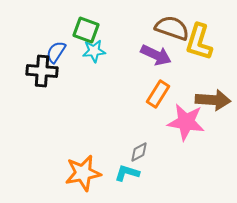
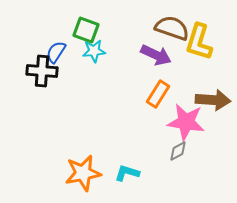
gray diamond: moved 39 px right, 1 px up
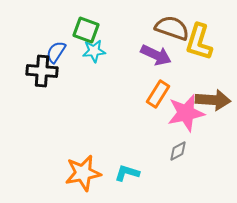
pink star: moved 9 px up; rotated 21 degrees counterclockwise
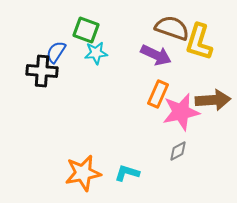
cyan star: moved 2 px right, 2 px down
orange rectangle: rotated 8 degrees counterclockwise
brown arrow: rotated 8 degrees counterclockwise
pink star: moved 5 px left, 1 px up
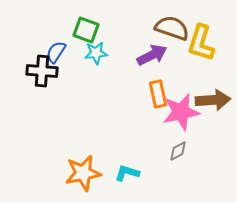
yellow L-shape: moved 2 px right, 1 px down
purple arrow: moved 4 px left; rotated 52 degrees counterclockwise
orange rectangle: rotated 36 degrees counterclockwise
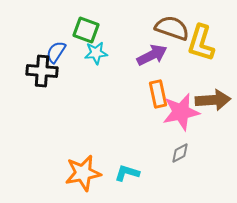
gray diamond: moved 2 px right, 2 px down
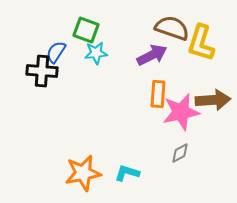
orange rectangle: rotated 16 degrees clockwise
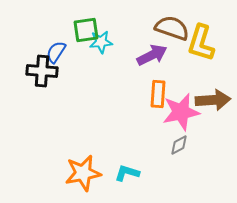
green square: rotated 28 degrees counterclockwise
cyan star: moved 5 px right, 11 px up
gray diamond: moved 1 px left, 8 px up
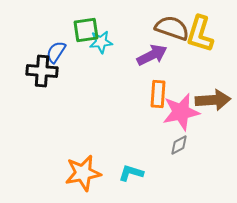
yellow L-shape: moved 1 px left, 9 px up
cyan L-shape: moved 4 px right
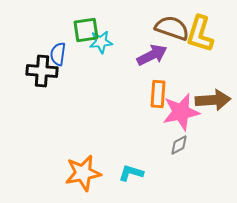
blue semicircle: moved 2 px right, 2 px down; rotated 25 degrees counterclockwise
